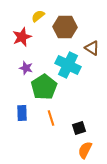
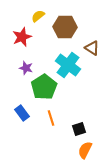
cyan cross: rotated 10 degrees clockwise
blue rectangle: rotated 35 degrees counterclockwise
black square: moved 1 px down
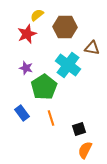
yellow semicircle: moved 1 px left, 1 px up
red star: moved 5 px right, 3 px up
brown triangle: rotated 21 degrees counterclockwise
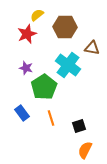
black square: moved 3 px up
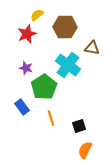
blue rectangle: moved 6 px up
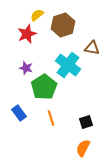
brown hexagon: moved 2 px left, 2 px up; rotated 20 degrees counterclockwise
blue rectangle: moved 3 px left, 6 px down
black square: moved 7 px right, 4 px up
orange semicircle: moved 2 px left, 2 px up
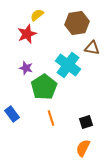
brown hexagon: moved 14 px right, 2 px up; rotated 10 degrees clockwise
blue rectangle: moved 7 px left, 1 px down
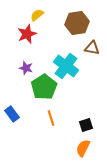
cyan cross: moved 2 px left, 1 px down
black square: moved 3 px down
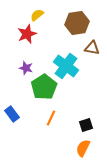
orange line: rotated 42 degrees clockwise
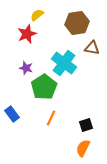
cyan cross: moved 2 px left, 3 px up
